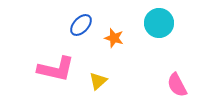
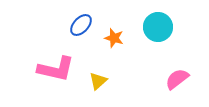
cyan circle: moved 1 px left, 4 px down
pink semicircle: moved 6 px up; rotated 80 degrees clockwise
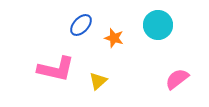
cyan circle: moved 2 px up
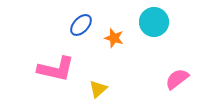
cyan circle: moved 4 px left, 3 px up
yellow triangle: moved 8 px down
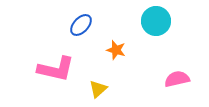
cyan circle: moved 2 px right, 1 px up
orange star: moved 2 px right, 12 px down
pink semicircle: rotated 25 degrees clockwise
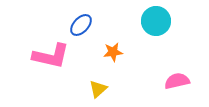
orange star: moved 3 px left, 2 px down; rotated 24 degrees counterclockwise
pink L-shape: moved 5 px left, 13 px up
pink semicircle: moved 2 px down
